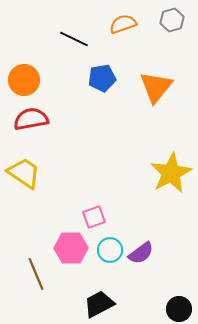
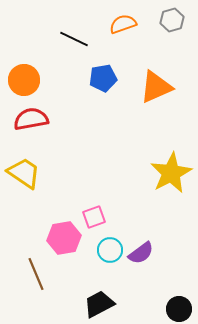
blue pentagon: moved 1 px right
orange triangle: rotated 27 degrees clockwise
pink hexagon: moved 7 px left, 10 px up; rotated 8 degrees counterclockwise
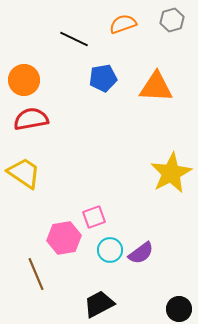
orange triangle: rotated 27 degrees clockwise
